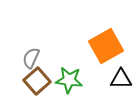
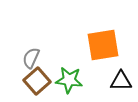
orange square: moved 3 px left, 1 px up; rotated 20 degrees clockwise
black triangle: moved 2 px down
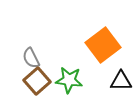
orange square: rotated 28 degrees counterclockwise
gray semicircle: rotated 50 degrees counterclockwise
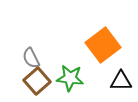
green star: moved 1 px right, 2 px up
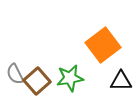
gray semicircle: moved 16 px left, 16 px down
green star: rotated 16 degrees counterclockwise
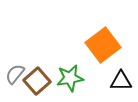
gray semicircle: rotated 65 degrees clockwise
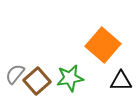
orange square: rotated 12 degrees counterclockwise
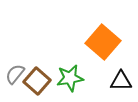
orange square: moved 3 px up
brown square: rotated 8 degrees counterclockwise
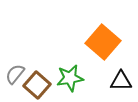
brown square: moved 4 px down
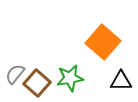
brown square: moved 2 px up
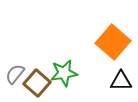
orange square: moved 10 px right
green star: moved 6 px left, 5 px up
